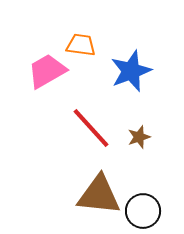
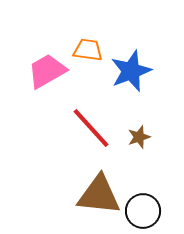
orange trapezoid: moved 7 px right, 5 px down
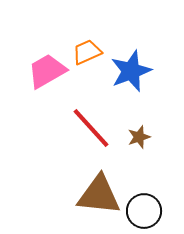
orange trapezoid: moved 1 px left, 2 px down; rotated 32 degrees counterclockwise
black circle: moved 1 px right
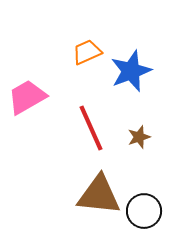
pink trapezoid: moved 20 px left, 26 px down
red line: rotated 18 degrees clockwise
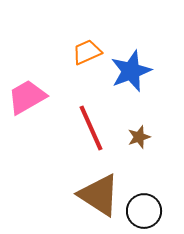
brown triangle: rotated 27 degrees clockwise
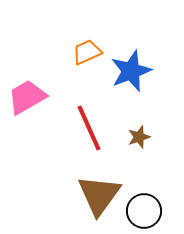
red line: moved 2 px left
brown triangle: rotated 33 degrees clockwise
